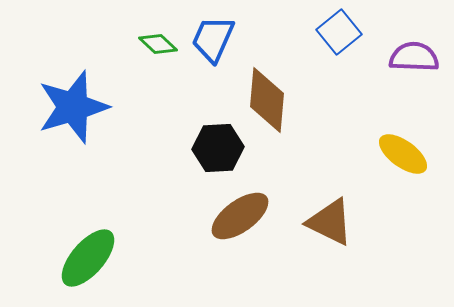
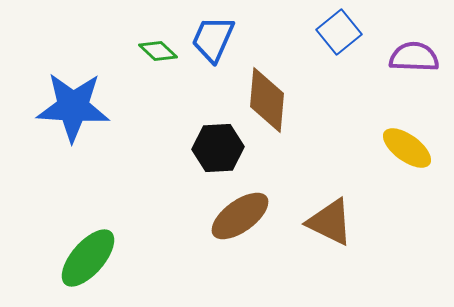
green diamond: moved 7 px down
blue star: rotated 20 degrees clockwise
yellow ellipse: moved 4 px right, 6 px up
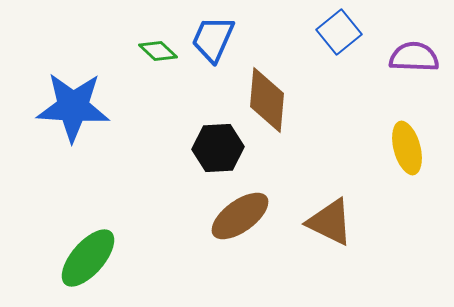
yellow ellipse: rotated 39 degrees clockwise
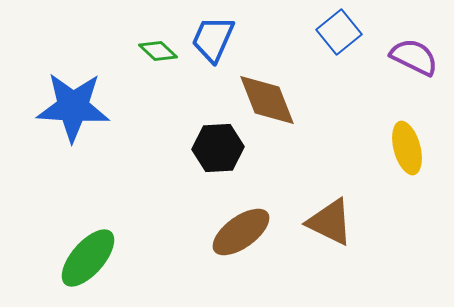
purple semicircle: rotated 24 degrees clockwise
brown diamond: rotated 26 degrees counterclockwise
brown ellipse: moved 1 px right, 16 px down
